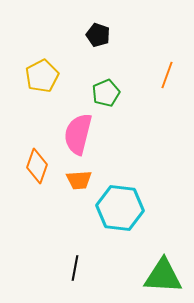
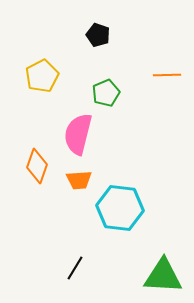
orange line: rotated 68 degrees clockwise
black line: rotated 20 degrees clockwise
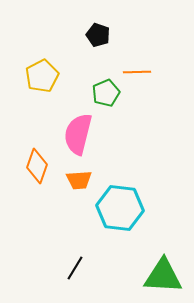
orange line: moved 30 px left, 3 px up
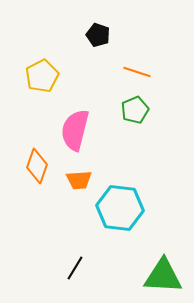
orange line: rotated 20 degrees clockwise
green pentagon: moved 29 px right, 17 px down
pink semicircle: moved 3 px left, 4 px up
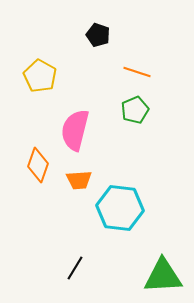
yellow pentagon: moved 2 px left; rotated 16 degrees counterclockwise
orange diamond: moved 1 px right, 1 px up
green triangle: rotated 6 degrees counterclockwise
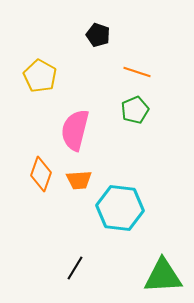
orange diamond: moved 3 px right, 9 px down
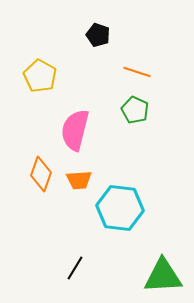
green pentagon: rotated 24 degrees counterclockwise
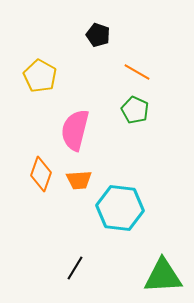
orange line: rotated 12 degrees clockwise
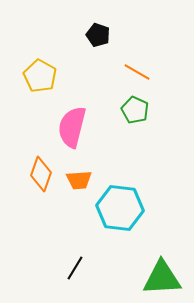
pink semicircle: moved 3 px left, 3 px up
green triangle: moved 1 px left, 2 px down
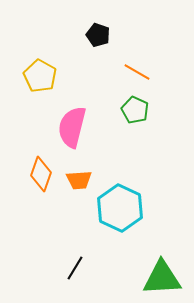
cyan hexagon: rotated 18 degrees clockwise
